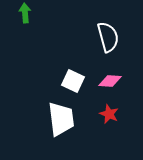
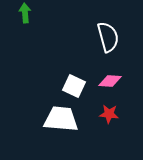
white square: moved 1 px right, 5 px down
red star: rotated 18 degrees counterclockwise
white trapezoid: rotated 78 degrees counterclockwise
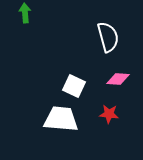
pink diamond: moved 8 px right, 2 px up
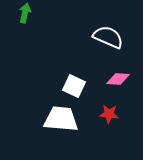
green arrow: rotated 18 degrees clockwise
white semicircle: rotated 52 degrees counterclockwise
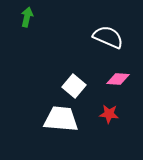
green arrow: moved 2 px right, 4 px down
white square: rotated 15 degrees clockwise
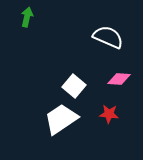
pink diamond: moved 1 px right
white trapezoid: rotated 39 degrees counterclockwise
